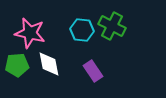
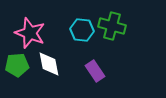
green cross: rotated 12 degrees counterclockwise
pink star: rotated 8 degrees clockwise
purple rectangle: moved 2 px right
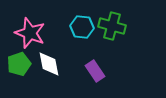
cyan hexagon: moved 3 px up
green pentagon: moved 2 px right, 1 px up; rotated 15 degrees counterclockwise
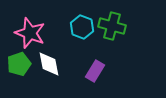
cyan hexagon: rotated 15 degrees clockwise
purple rectangle: rotated 65 degrees clockwise
